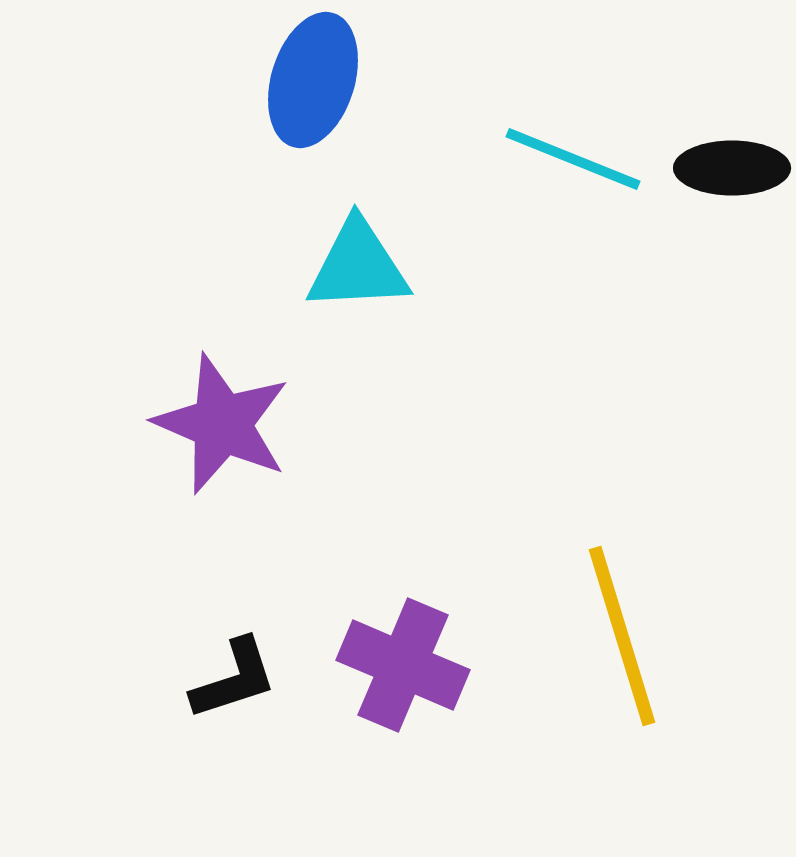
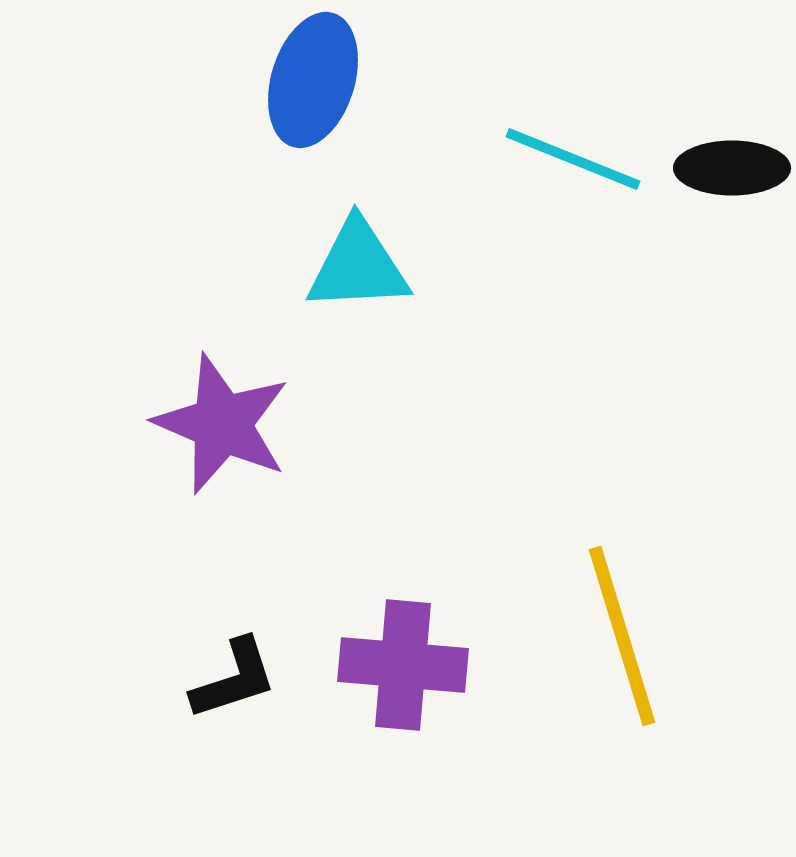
purple cross: rotated 18 degrees counterclockwise
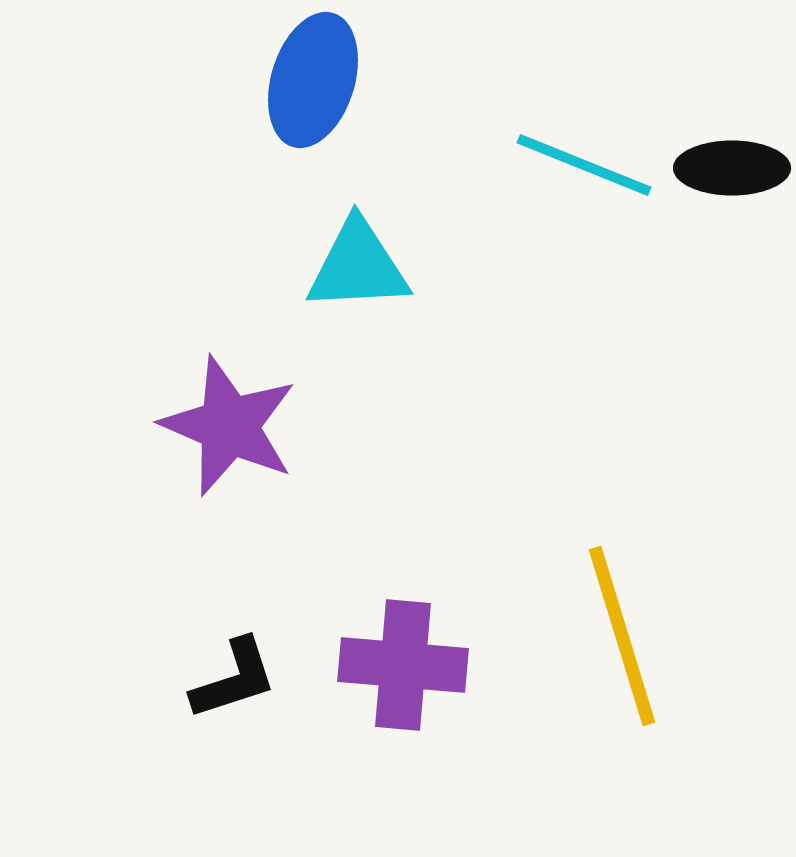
cyan line: moved 11 px right, 6 px down
purple star: moved 7 px right, 2 px down
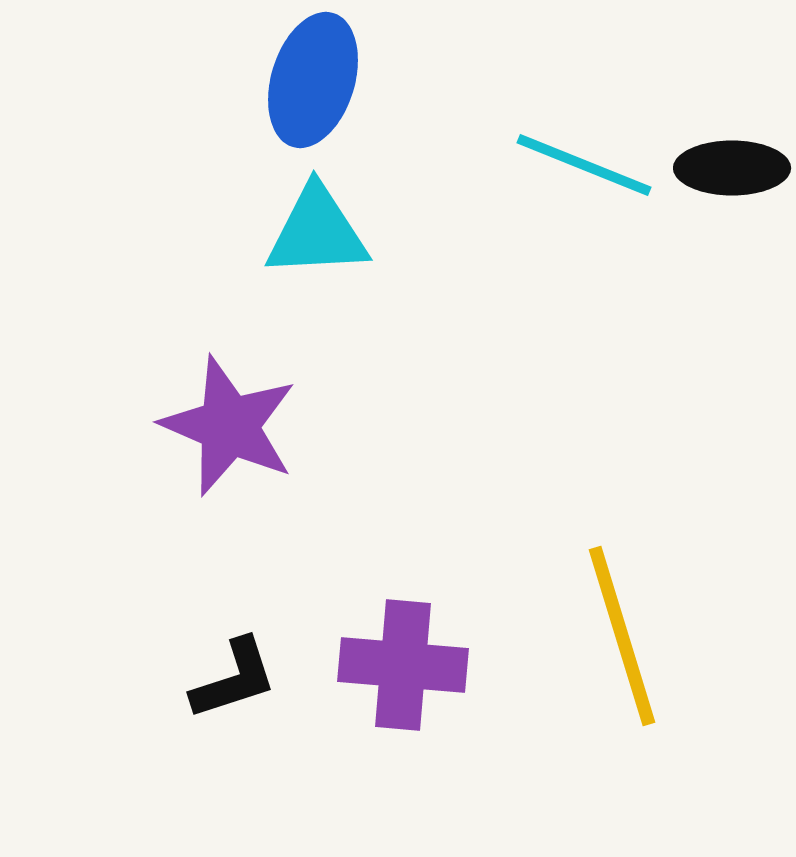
cyan triangle: moved 41 px left, 34 px up
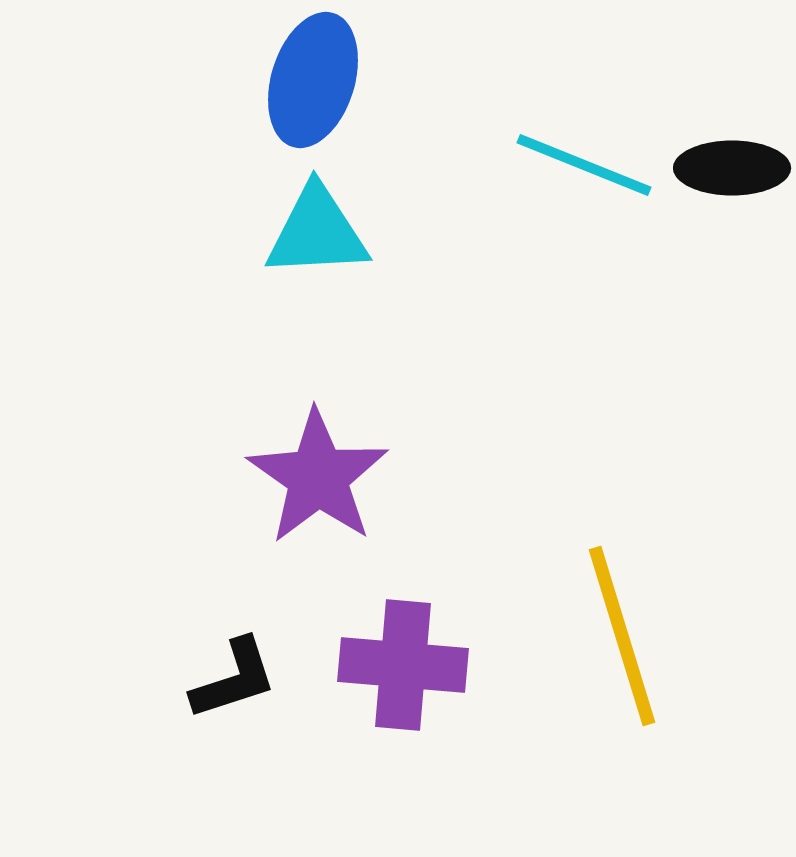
purple star: moved 89 px right, 51 px down; rotated 12 degrees clockwise
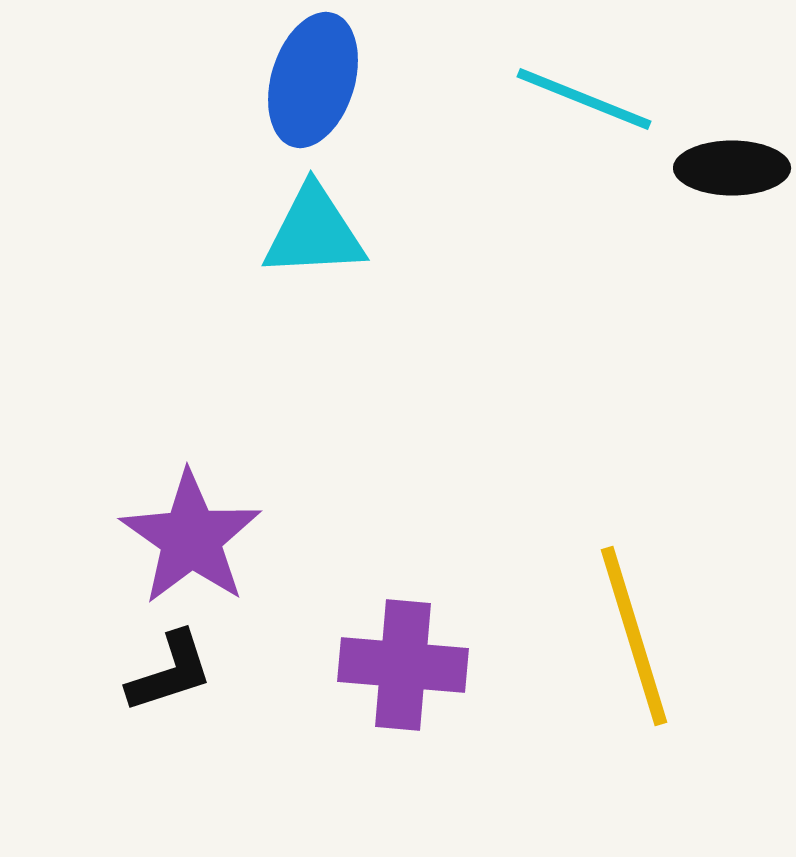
cyan line: moved 66 px up
cyan triangle: moved 3 px left
purple star: moved 127 px left, 61 px down
yellow line: moved 12 px right
black L-shape: moved 64 px left, 7 px up
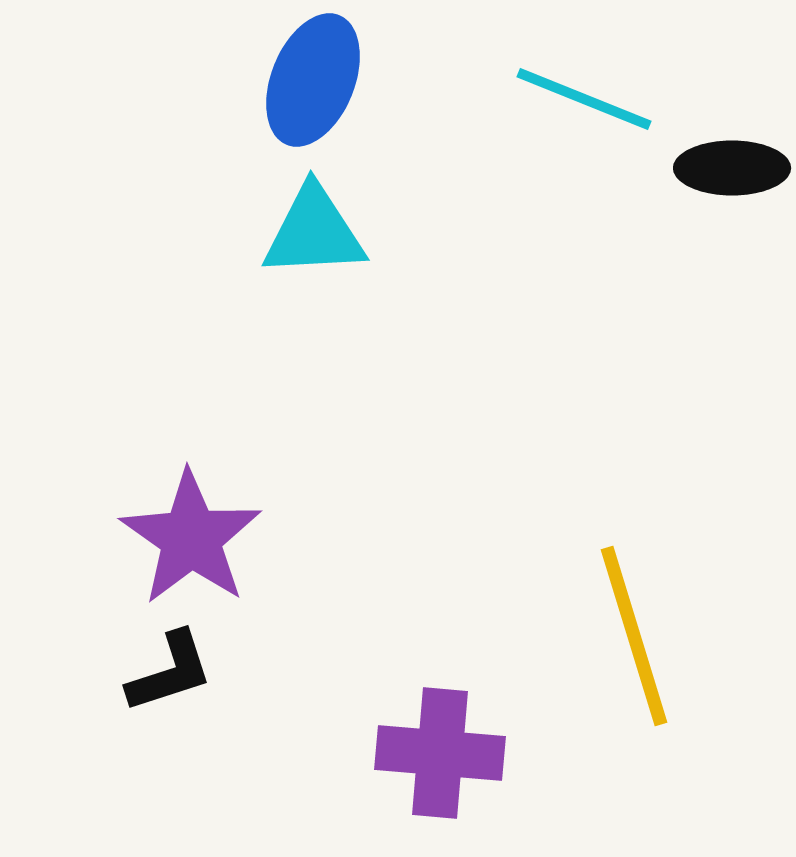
blue ellipse: rotated 5 degrees clockwise
purple cross: moved 37 px right, 88 px down
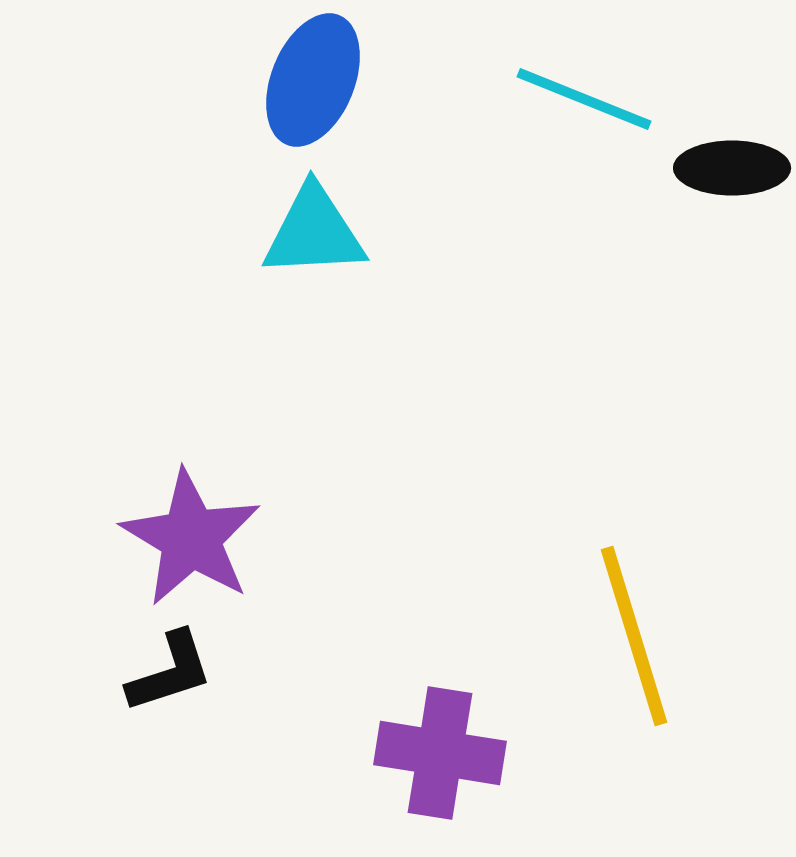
purple star: rotated 4 degrees counterclockwise
purple cross: rotated 4 degrees clockwise
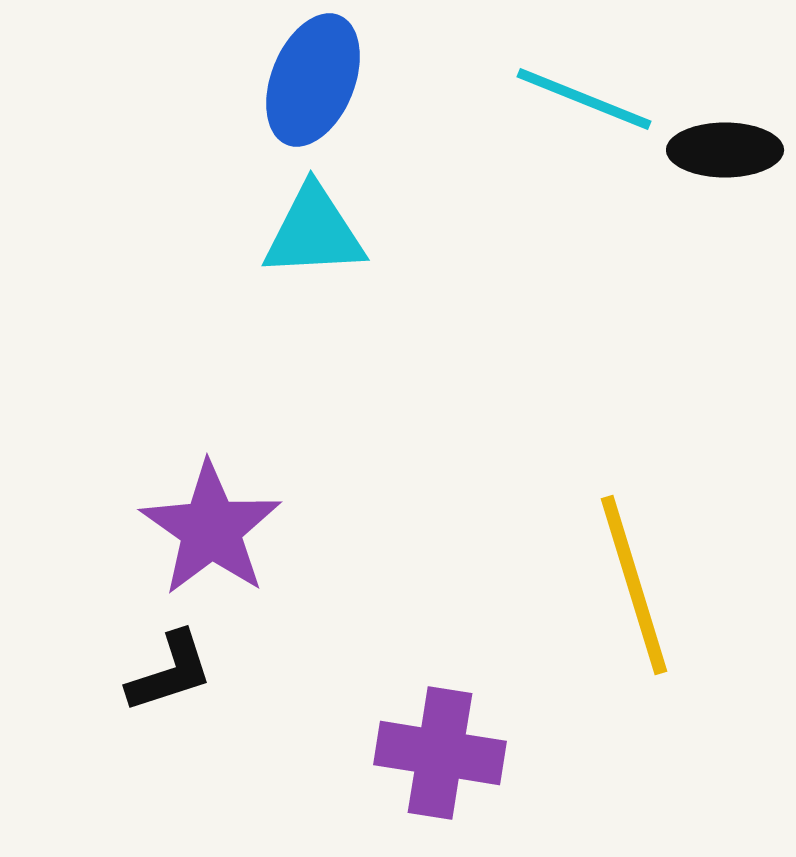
black ellipse: moved 7 px left, 18 px up
purple star: moved 20 px right, 9 px up; rotated 4 degrees clockwise
yellow line: moved 51 px up
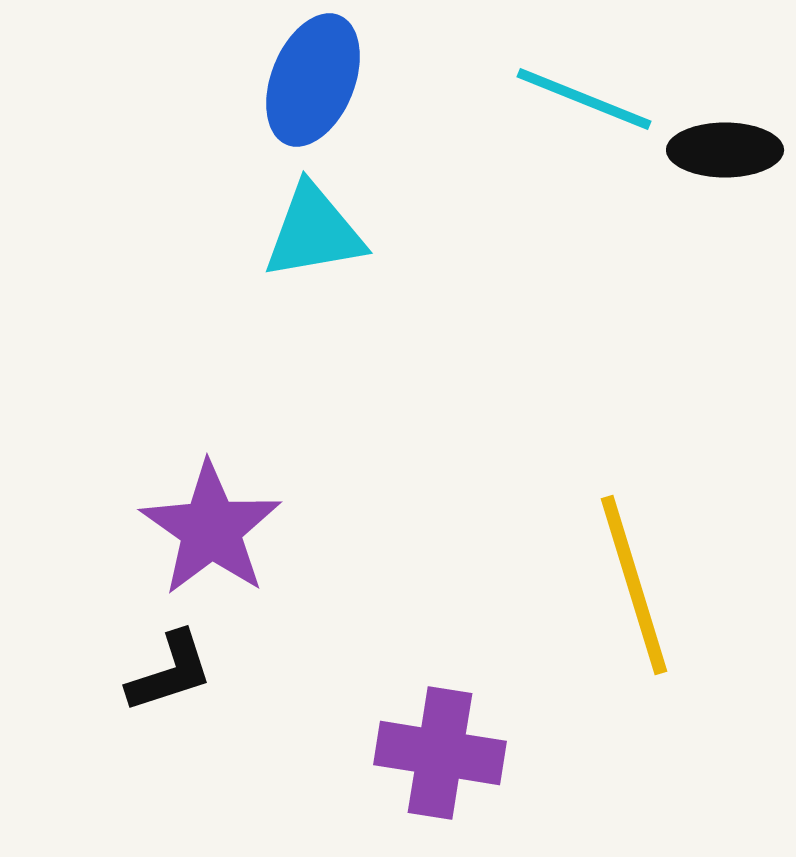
cyan triangle: rotated 7 degrees counterclockwise
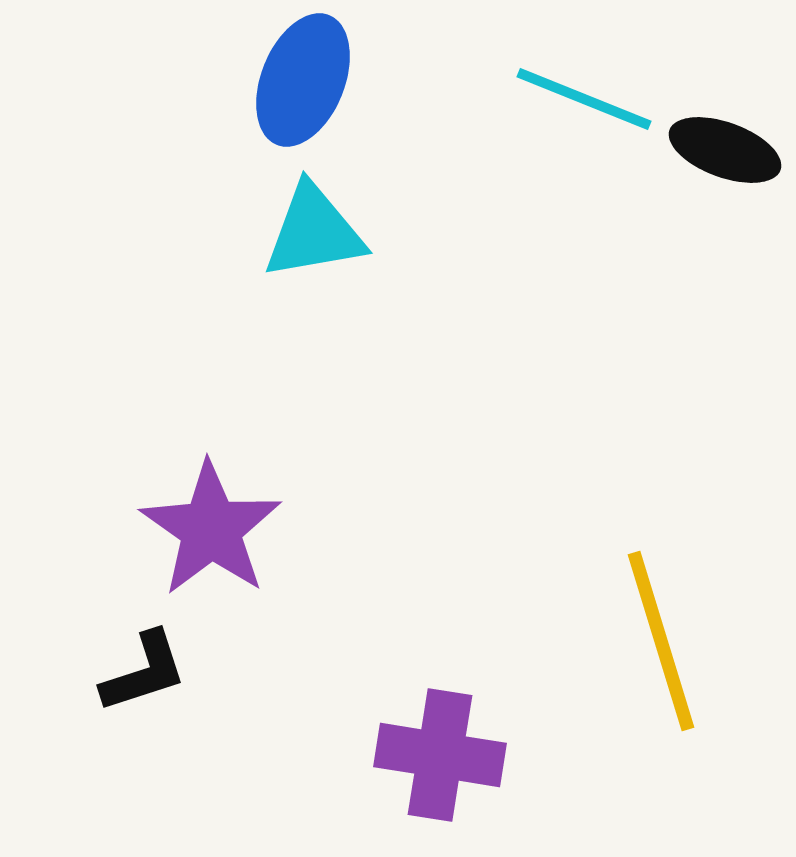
blue ellipse: moved 10 px left
black ellipse: rotated 20 degrees clockwise
yellow line: moved 27 px right, 56 px down
black L-shape: moved 26 px left
purple cross: moved 2 px down
